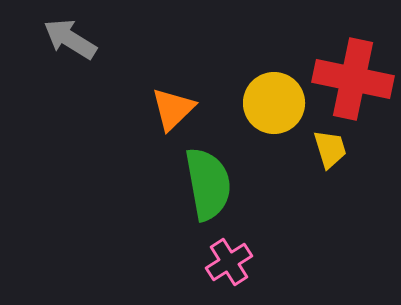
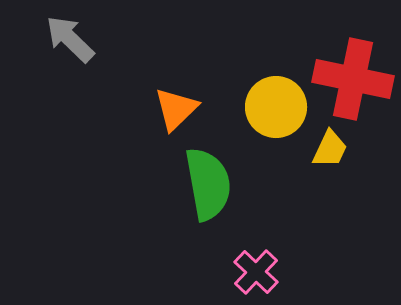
gray arrow: rotated 12 degrees clockwise
yellow circle: moved 2 px right, 4 px down
orange triangle: moved 3 px right
yellow trapezoid: rotated 42 degrees clockwise
pink cross: moved 27 px right, 10 px down; rotated 15 degrees counterclockwise
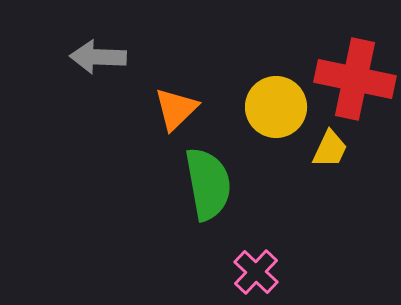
gray arrow: moved 28 px right, 18 px down; rotated 42 degrees counterclockwise
red cross: moved 2 px right
